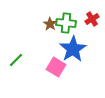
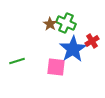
red cross: moved 22 px down
green cross: rotated 18 degrees clockwise
green line: moved 1 px right, 1 px down; rotated 28 degrees clockwise
pink square: rotated 24 degrees counterclockwise
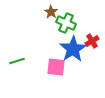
brown star: moved 1 px right, 12 px up
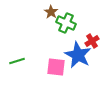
blue star: moved 5 px right, 6 px down; rotated 12 degrees counterclockwise
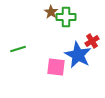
green cross: moved 6 px up; rotated 24 degrees counterclockwise
green line: moved 1 px right, 12 px up
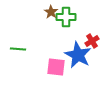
green line: rotated 21 degrees clockwise
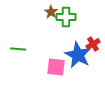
red cross: moved 1 px right, 3 px down
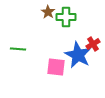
brown star: moved 3 px left
